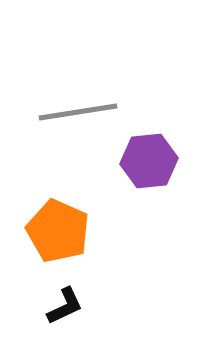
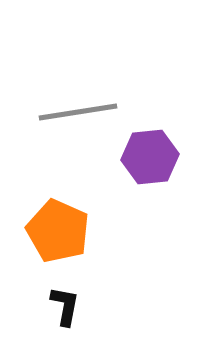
purple hexagon: moved 1 px right, 4 px up
black L-shape: rotated 54 degrees counterclockwise
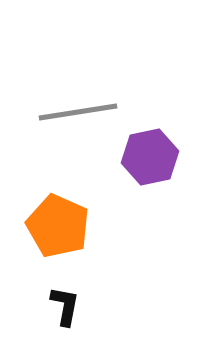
purple hexagon: rotated 6 degrees counterclockwise
orange pentagon: moved 5 px up
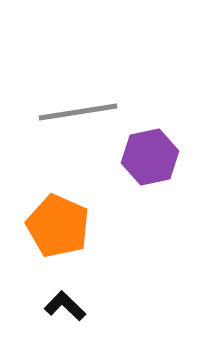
black L-shape: rotated 57 degrees counterclockwise
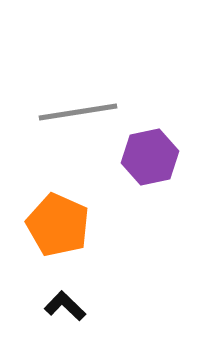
orange pentagon: moved 1 px up
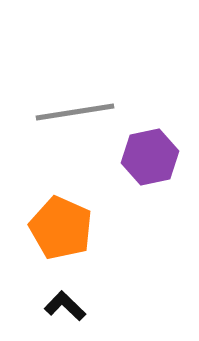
gray line: moved 3 px left
orange pentagon: moved 3 px right, 3 px down
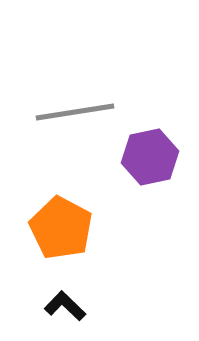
orange pentagon: rotated 4 degrees clockwise
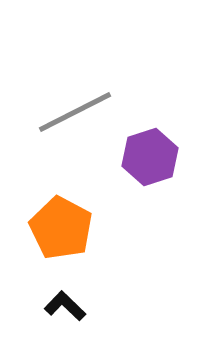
gray line: rotated 18 degrees counterclockwise
purple hexagon: rotated 6 degrees counterclockwise
